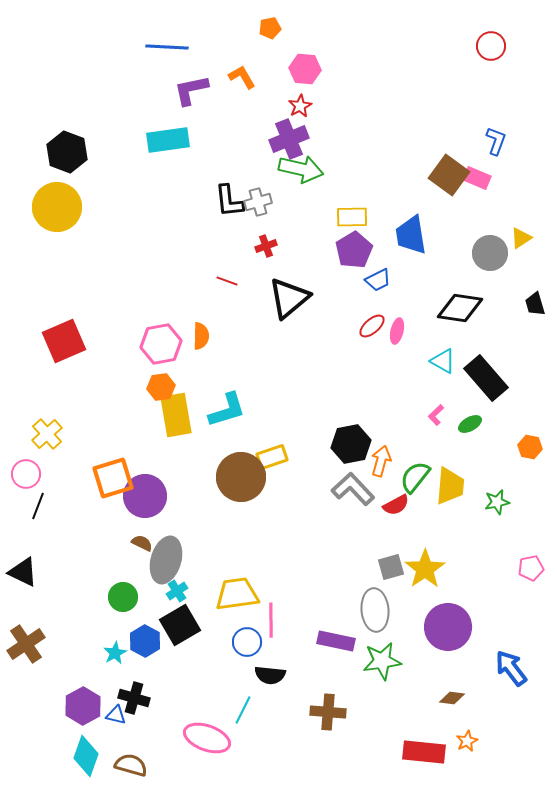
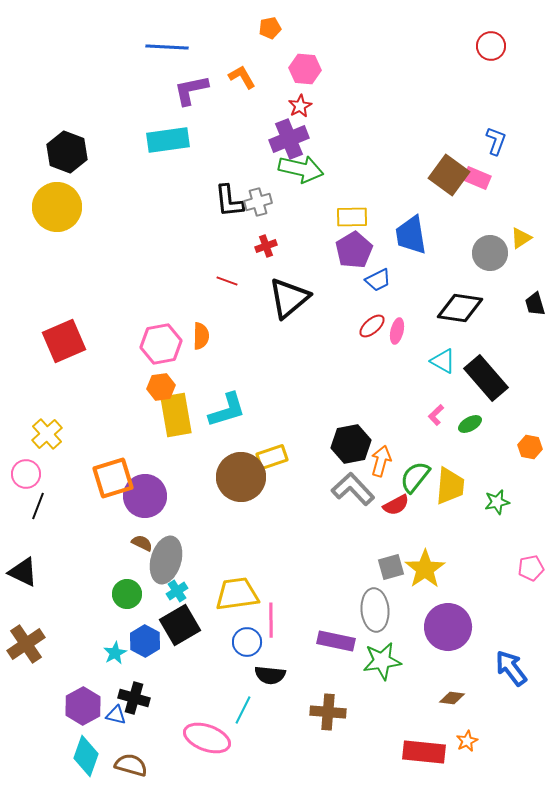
green circle at (123, 597): moved 4 px right, 3 px up
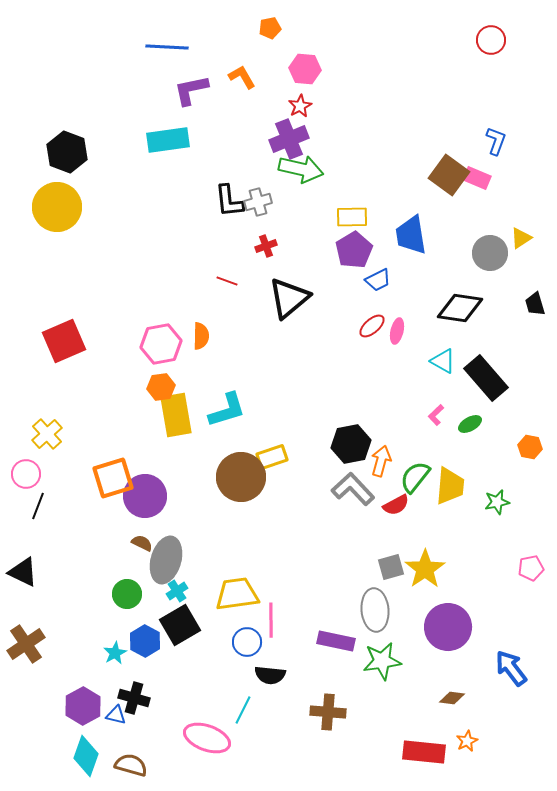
red circle at (491, 46): moved 6 px up
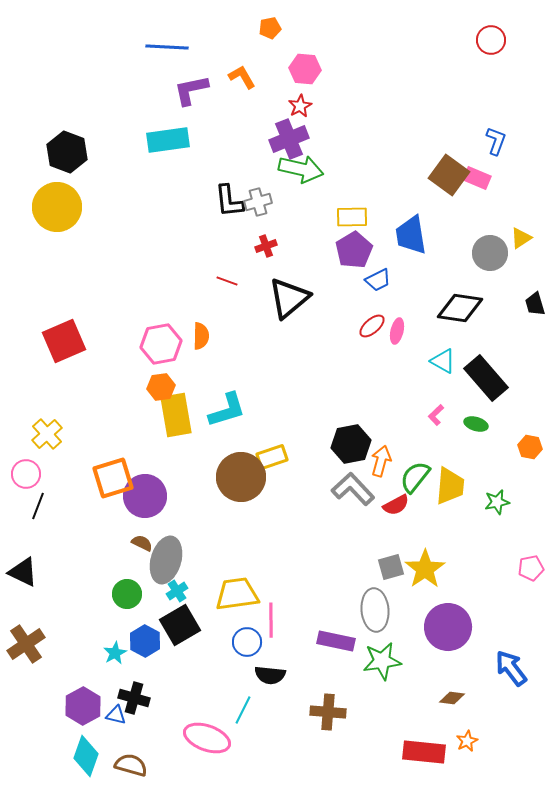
green ellipse at (470, 424): moved 6 px right; rotated 45 degrees clockwise
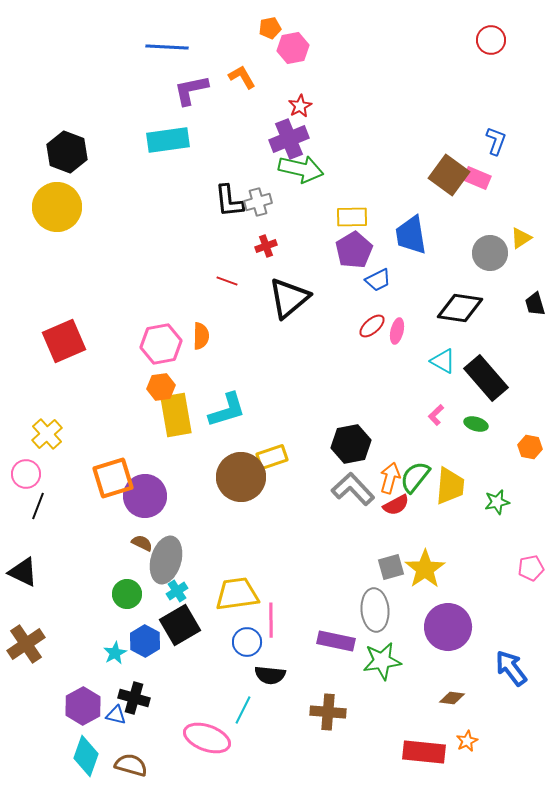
pink hexagon at (305, 69): moved 12 px left, 21 px up; rotated 16 degrees counterclockwise
orange arrow at (381, 461): moved 9 px right, 17 px down
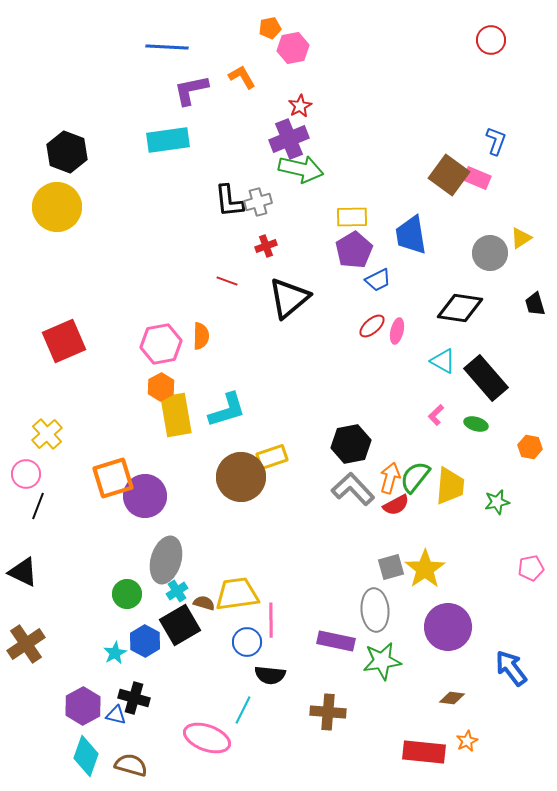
orange hexagon at (161, 387): rotated 20 degrees counterclockwise
brown semicircle at (142, 543): moved 62 px right, 60 px down; rotated 10 degrees counterclockwise
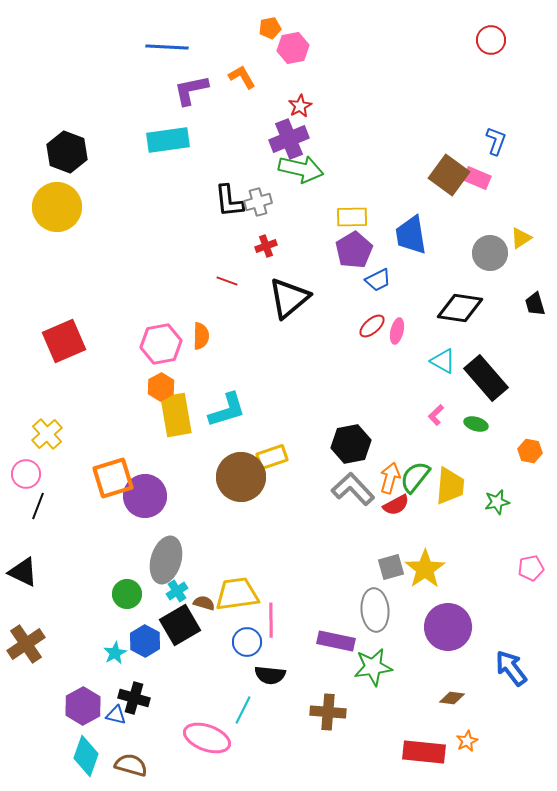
orange hexagon at (530, 447): moved 4 px down
green star at (382, 661): moved 9 px left, 6 px down
